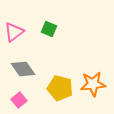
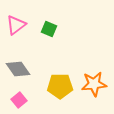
pink triangle: moved 2 px right, 7 px up
gray diamond: moved 5 px left
orange star: moved 1 px right
yellow pentagon: moved 2 px up; rotated 15 degrees counterclockwise
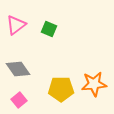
yellow pentagon: moved 1 px right, 3 px down
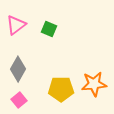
gray diamond: rotated 65 degrees clockwise
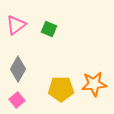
pink square: moved 2 px left
